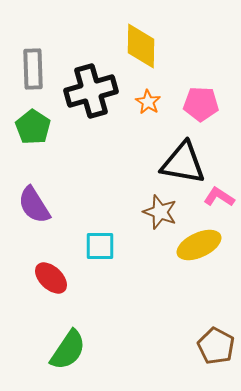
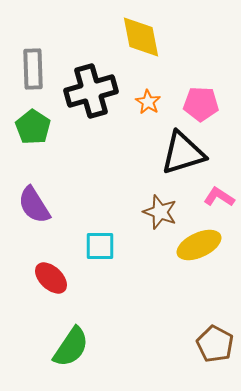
yellow diamond: moved 9 px up; rotated 12 degrees counterclockwise
black triangle: moved 10 px up; rotated 27 degrees counterclockwise
brown pentagon: moved 1 px left, 2 px up
green semicircle: moved 3 px right, 3 px up
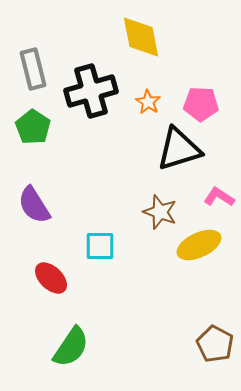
gray rectangle: rotated 12 degrees counterclockwise
black triangle: moved 4 px left, 4 px up
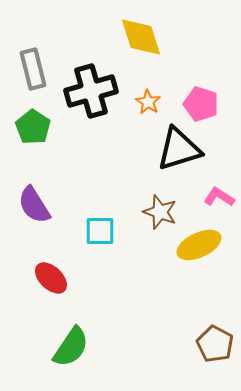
yellow diamond: rotated 6 degrees counterclockwise
pink pentagon: rotated 16 degrees clockwise
cyan square: moved 15 px up
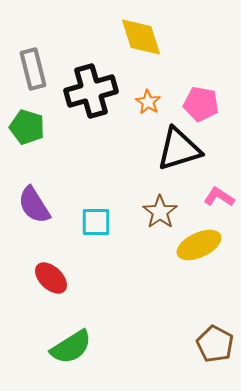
pink pentagon: rotated 8 degrees counterclockwise
green pentagon: moved 6 px left; rotated 16 degrees counterclockwise
brown star: rotated 16 degrees clockwise
cyan square: moved 4 px left, 9 px up
green semicircle: rotated 24 degrees clockwise
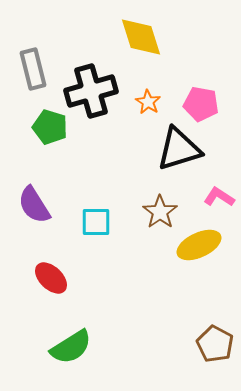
green pentagon: moved 23 px right
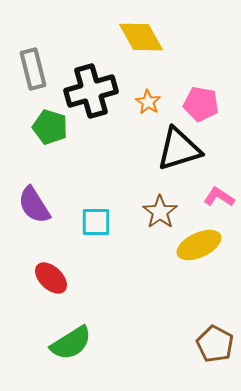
yellow diamond: rotated 12 degrees counterclockwise
green semicircle: moved 4 px up
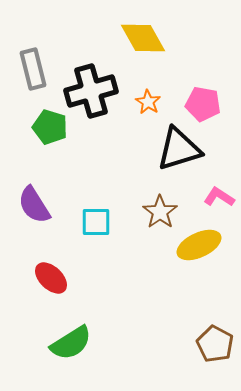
yellow diamond: moved 2 px right, 1 px down
pink pentagon: moved 2 px right
